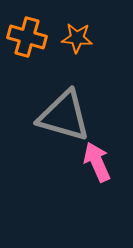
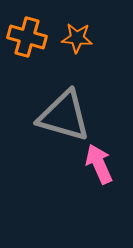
pink arrow: moved 2 px right, 2 px down
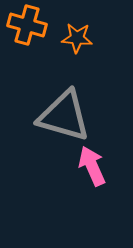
orange cross: moved 12 px up
pink arrow: moved 7 px left, 2 px down
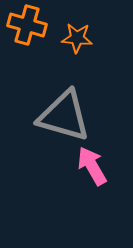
pink arrow: rotated 6 degrees counterclockwise
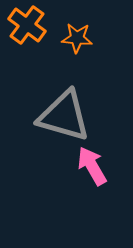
orange cross: rotated 21 degrees clockwise
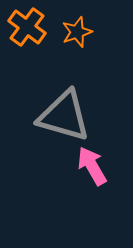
orange cross: moved 2 px down
orange star: moved 6 px up; rotated 24 degrees counterclockwise
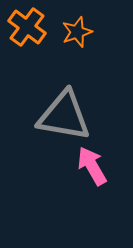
gray triangle: rotated 6 degrees counterclockwise
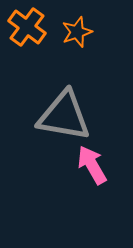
pink arrow: moved 1 px up
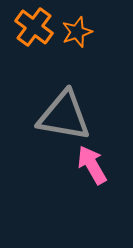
orange cross: moved 7 px right
